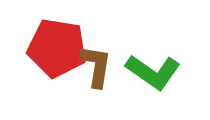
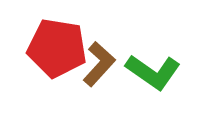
brown L-shape: moved 3 px right, 2 px up; rotated 33 degrees clockwise
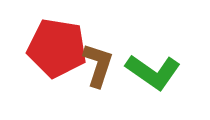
brown L-shape: moved 1 px left, 1 px down; rotated 24 degrees counterclockwise
